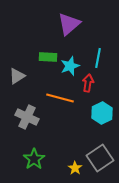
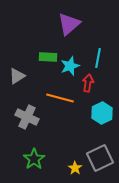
gray square: rotated 8 degrees clockwise
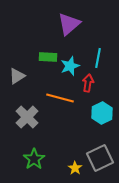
gray cross: rotated 20 degrees clockwise
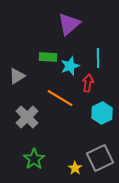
cyan line: rotated 12 degrees counterclockwise
orange line: rotated 16 degrees clockwise
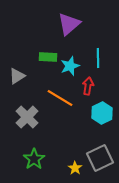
red arrow: moved 3 px down
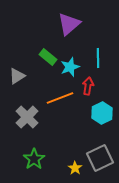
green rectangle: rotated 36 degrees clockwise
cyan star: moved 1 px down
orange line: rotated 52 degrees counterclockwise
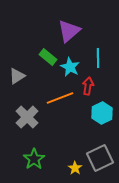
purple triangle: moved 7 px down
cyan star: rotated 24 degrees counterclockwise
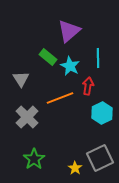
cyan star: moved 1 px up
gray triangle: moved 4 px right, 3 px down; rotated 30 degrees counterclockwise
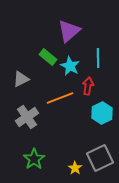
gray triangle: rotated 36 degrees clockwise
gray cross: rotated 10 degrees clockwise
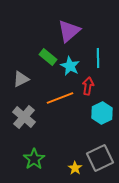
gray cross: moved 3 px left; rotated 15 degrees counterclockwise
